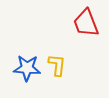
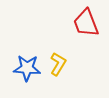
yellow L-shape: moved 1 px right, 1 px up; rotated 25 degrees clockwise
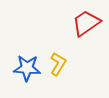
red trapezoid: rotated 76 degrees clockwise
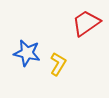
blue star: moved 15 px up; rotated 8 degrees clockwise
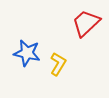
red trapezoid: rotated 8 degrees counterclockwise
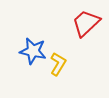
blue star: moved 6 px right, 2 px up
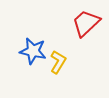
yellow L-shape: moved 2 px up
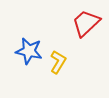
blue star: moved 4 px left
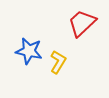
red trapezoid: moved 4 px left
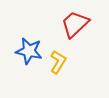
red trapezoid: moved 7 px left, 1 px down
